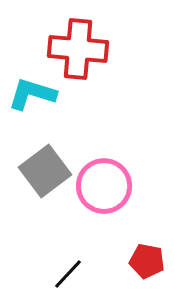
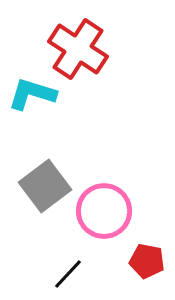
red cross: rotated 28 degrees clockwise
gray square: moved 15 px down
pink circle: moved 25 px down
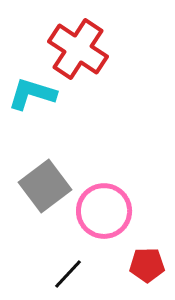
red pentagon: moved 4 px down; rotated 12 degrees counterclockwise
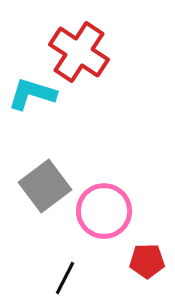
red cross: moved 1 px right, 3 px down
red pentagon: moved 4 px up
black line: moved 3 px left, 4 px down; rotated 16 degrees counterclockwise
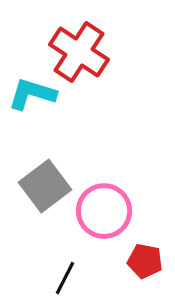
red pentagon: moved 2 px left; rotated 12 degrees clockwise
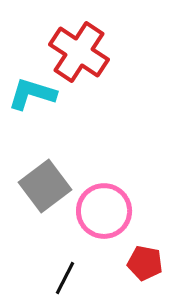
red pentagon: moved 2 px down
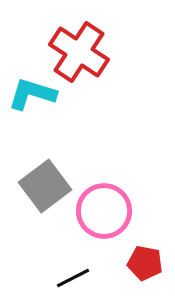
black line: moved 8 px right; rotated 36 degrees clockwise
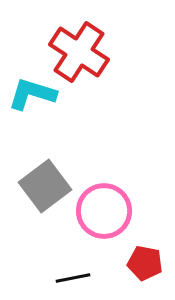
black line: rotated 16 degrees clockwise
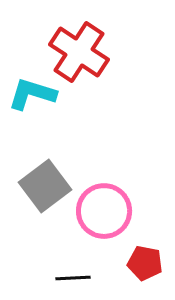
black line: rotated 8 degrees clockwise
